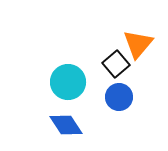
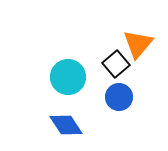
cyan circle: moved 5 px up
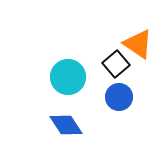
orange triangle: rotated 36 degrees counterclockwise
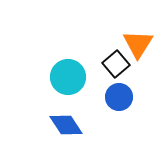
orange triangle: rotated 28 degrees clockwise
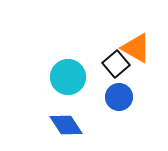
orange triangle: moved 2 px left, 4 px down; rotated 32 degrees counterclockwise
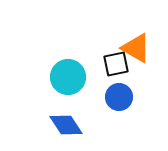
black square: rotated 28 degrees clockwise
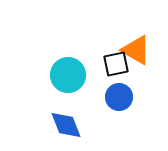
orange triangle: moved 2 px down
cyan circle: moved 2 px up
blue diamond: rotated 12 degrees clockwise
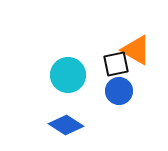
blue circle: moved 6 px up
blue diamond: rotated 36 degrees counterclockwise
